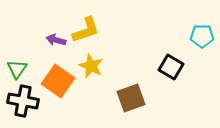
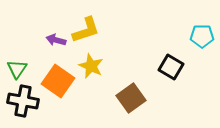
brown square: rotated 16 degrees counterclockwise
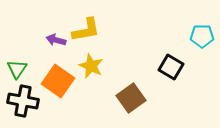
yellow L-shape: rotated 8 degrees clockwise
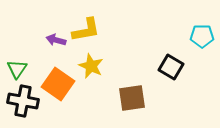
orange square: moved 3 px down
brown square: moved 1 px right; rotated 28 degrees clockwise
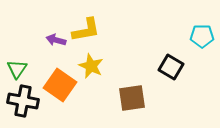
orange square: moved 2 px right, 1 px down
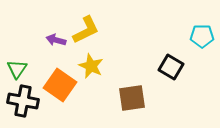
yellow L-shape: rotated 16 degrees counterclockwise
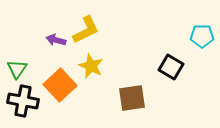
orange square: rotated 12 degrees clockwise
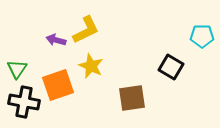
orange square: moved 2 px left; rotated 24 degrees clockwise
black cross: moved 1 px right, 1 px down
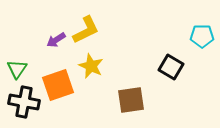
purple arrow: rotated 48 degrees counterclockwise
brown square: moved 1 px left, 2 px down
